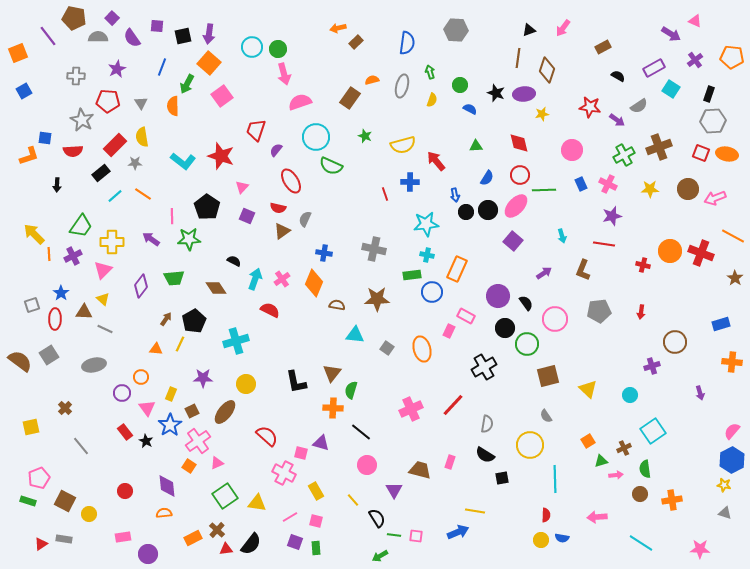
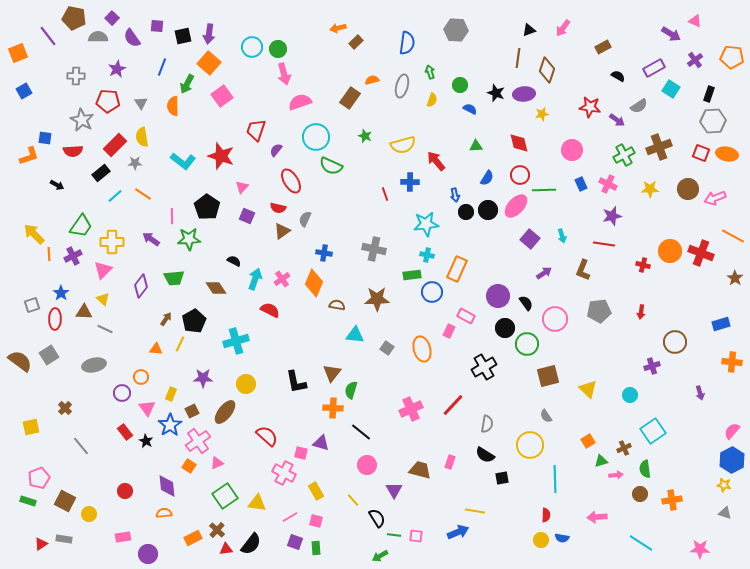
black arrow at (57, 185): rotated 64 degrees counterclockwise
purple square at (513, 241): moved 17 px right, 2 px up
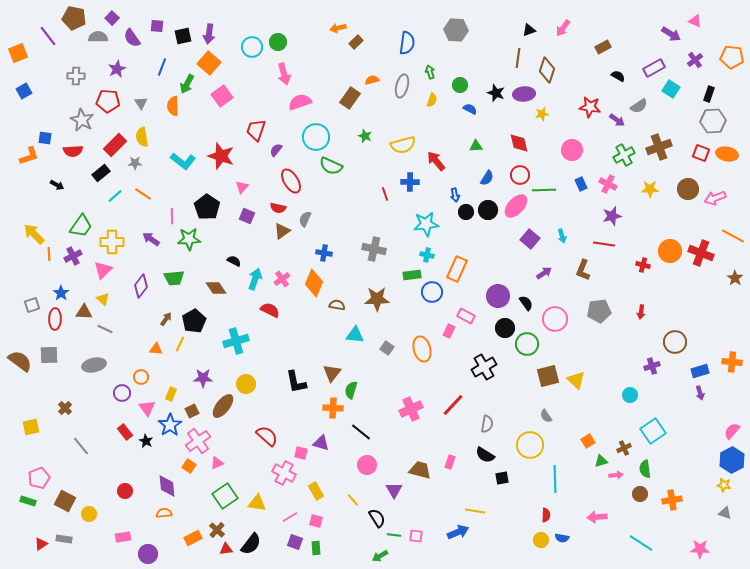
green circle at (278, 49): moved 7 px up
blue rectangle at (721, 324): moved 21 px left, 47 px down
gray square at (49, 355): rotated 30 degrees clockwise
yellow triangle at (588, 389): moved 12 px left, 9 px up
brown ellipse at (225, 412): moved 2 px left, 6 px up
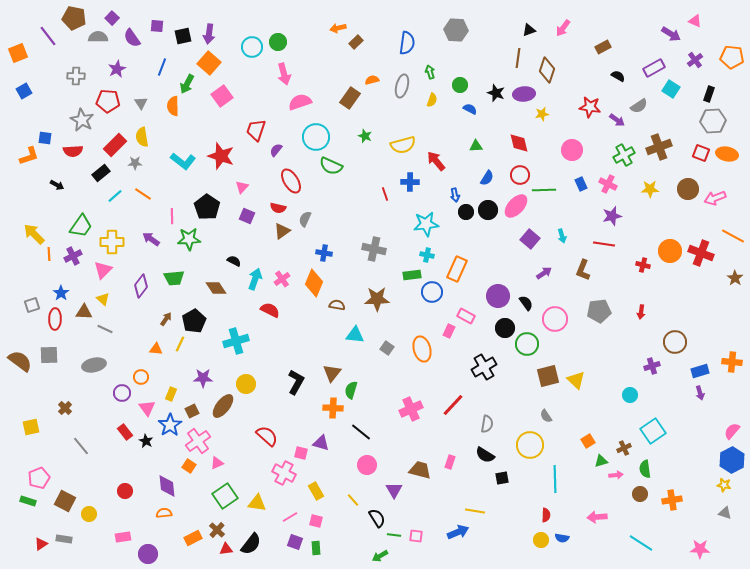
black L-shape at (296, 382): rotated 140 degrees counterclockwise
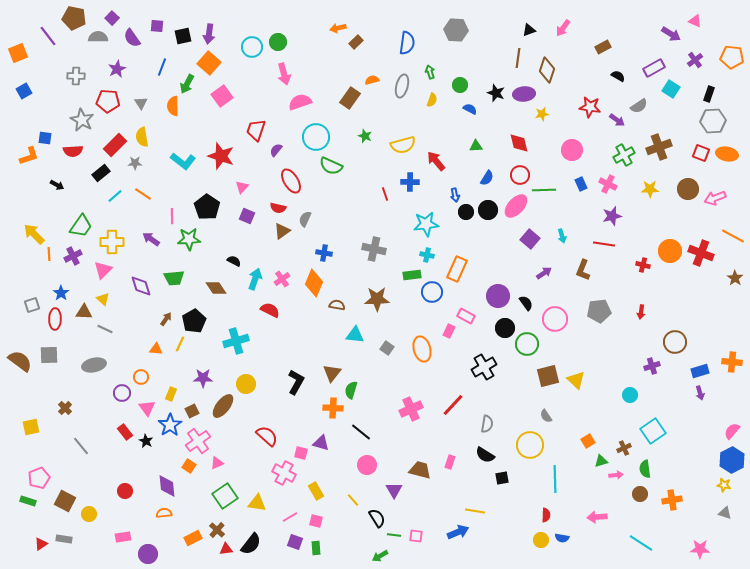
purple diamond at (141, 286): rotated 55 degrees counterclockwise
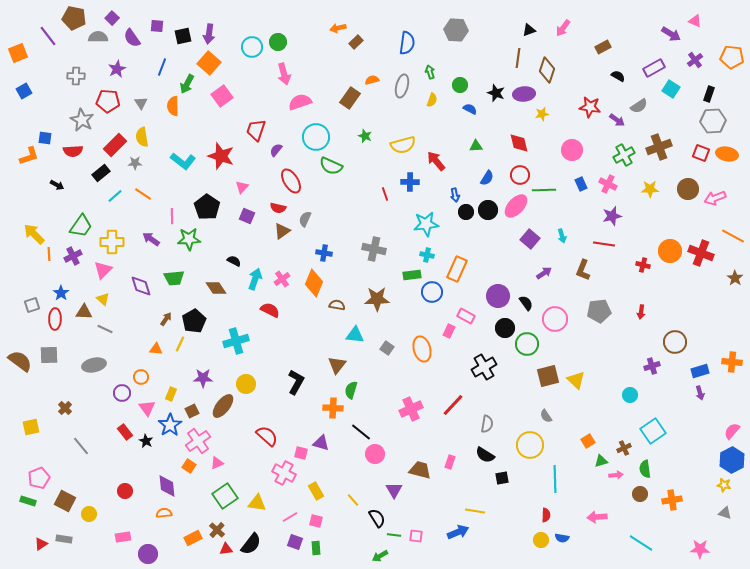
brown triangle at (332, 373): moved 5 px right, 8 px up
pink circle at (367, 465): moved 8 px right, 11 px up
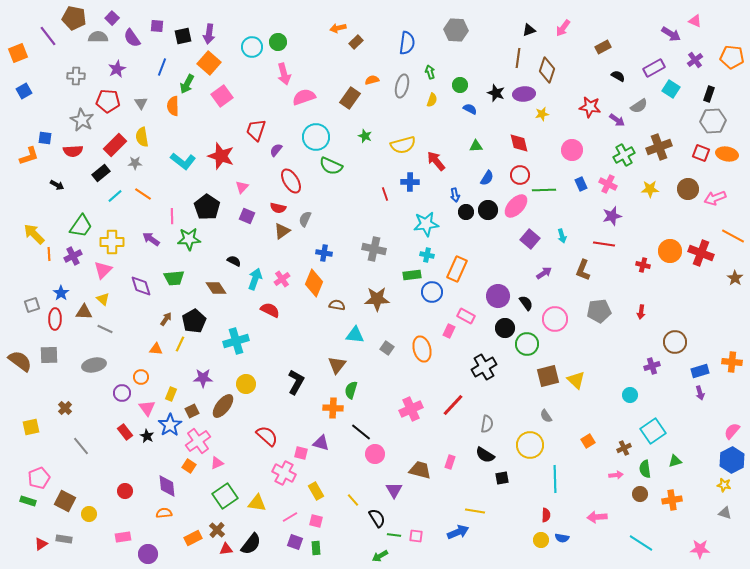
pink semicircle at (300, 102): moved 4 px right, 5 px up
black star at (146, 441): moved 1 px right, 5 px up
green triangle at (601, 461): moved 74 px right
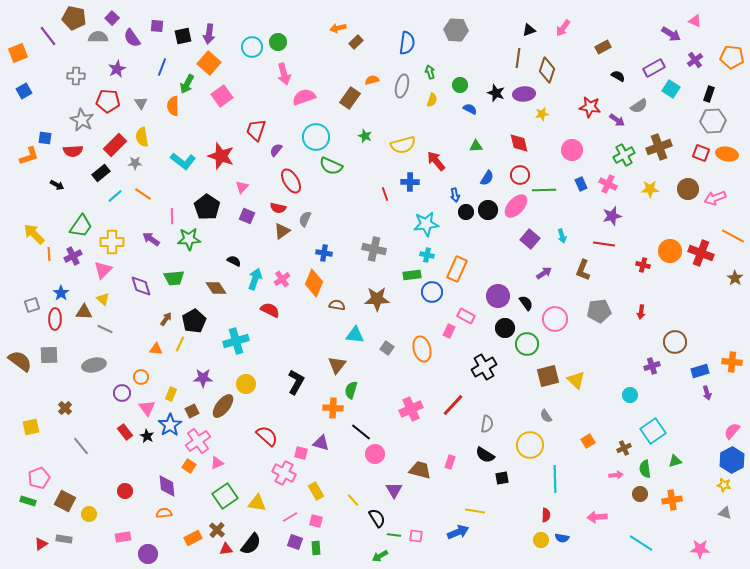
purple arrow at (700, 393): moved 7 px right
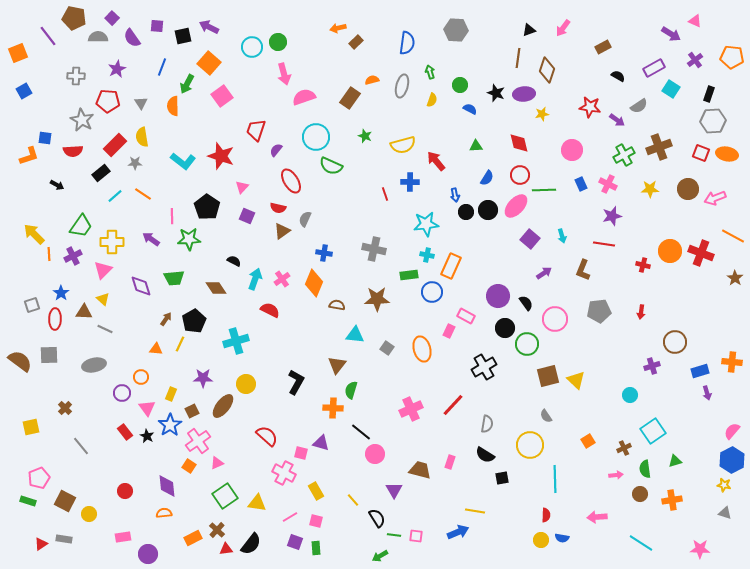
purple arrow at (209, 34): moved 7 px up; rotated 108 degrees clockwise
orange rectangle at (457, 269): moved 6 px left, 3 px up
green rectangle at (412, 275): moved 3 px left
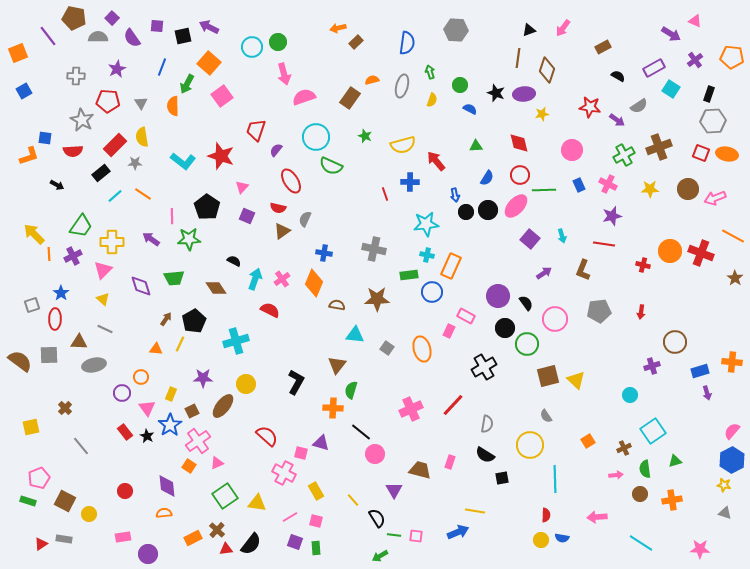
blue rectangle at (581, 184): moved 2 px left, 1 px down
brown triangle at (84, 312): moved 5 px left, 30 px down
